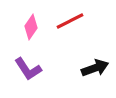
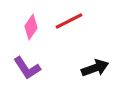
red line: moved 1 px left
purple L-shape: moved 1 px left, 1 px up
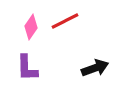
red line: moved 4 px left
purple L-shape: rotated 32 degrees clockwise
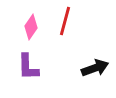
red line: rotated 48 degrees counterclockwise
purple L-shape: moved 1 px right, 1 px up
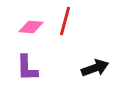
pink diamond: rotated 60 degrees clockwise
purple L-shape: moved 1 px left, 1 px down
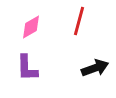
red line: moved 14 px right
pink diamond: rotated 35 degrees counterclockwise
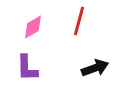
pink diamond: moved 2 px right
